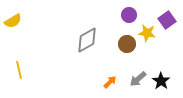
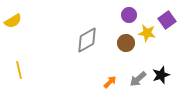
brown circle: moved 1 px left, 1 px up
black star: moved 6 px up; rotated 18 degrees clockwise
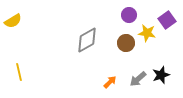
yellow line: moved 2 px down
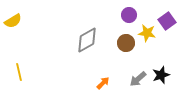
purple square: moved 1 px down
orange arrow: moved 7 px left, 1 px down
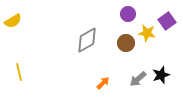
purple circle: moved 1 px left, 1 px up
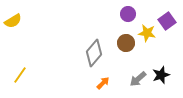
gray diamond: moved 7 px right, 13 px down; rotated 20 degrees counterclockwise
yellow line: moved 1 px right, 3 px down; rotated 48 degrees clockwise
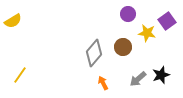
brown circle: moved 3 px left, 4 px down
orange arrow: rotated 72 degrees counterclockwise
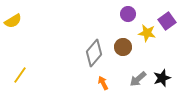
black star: moved 1 px right, 3 px down
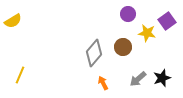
yellow line: rotated 12 degrees counterclockwise
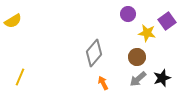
brown circle: moved 14 px right, 10 px down
yellow line: moved 2 px down
